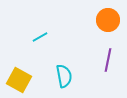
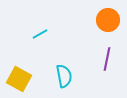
cyan line: moved 3 px up
purple line: moved 1 px left, 1 px up
yellow square: moved 1 px up
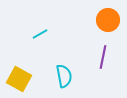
purple line: moved 4 px left, 2 px up
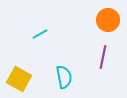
cyan semicircle: moved 1 px down
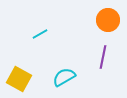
cyan semicircle: rotated 110 degrees counterclockwise
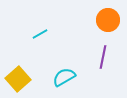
yellow square: moved 1 px left; rotated 20 degrees clockwise
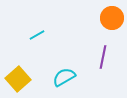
orange circle: moved 4 px right, 2 px up
cyan line: moved 3 px left, 1 px down
